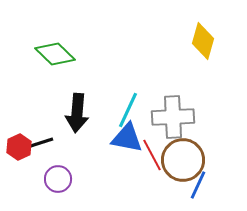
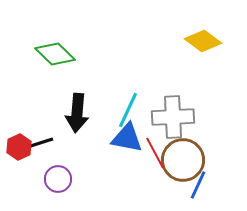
yellow diamond: rotated 69 degrees counterclockwise
red line: moved 3 px right, 2 px up
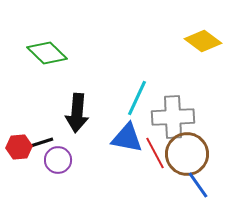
green diamond: moved 8 px left, 1 px up
cyan line: moved 9 px right, 12 px up
red hexagon: rotated 20 degrees clockwise
brown circle: moved 4 px right, 6 px up
purple circle: moved 19 px up
blue line: rotated 60 degrees counterclockwise
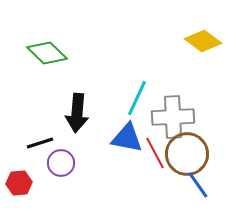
red hexagon: moved 36 px down
purple circle: moved 3 px right, 3 px down
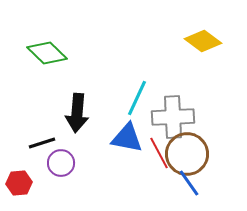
black line: moved 2 px right
red line: moved 4 px right
blue line: moved 9 px left, 2 px up
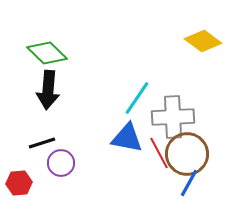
cyan line: rotated 9 degrees clockwise
black arrow: moved 29 px left, 23 px up
blue line: rotated 64 degrees clockwise
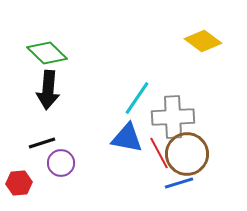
blue line: moved 10 px left; rotated 44 degrees clockwise
